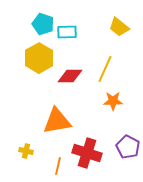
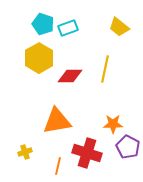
cyan rectangle: moved 1 px right, 4 px up; rotated 18 degrees counterclockwise
yellow line: rotated 12 degrees counterclockwise
orange star: moved 23 px down
yellow cross: moved 1 px left, 1 px down; rotated 32 degrees counterclockwise
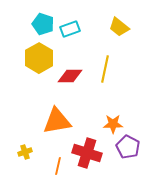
cyan rectangle: moved 2 px right, 1 px down
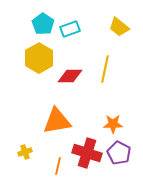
cyan pentagon: rotated 15 degrees clockwise
purple pentagon: moved 9 px left, 6 px down
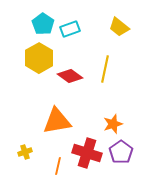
red diamond: rotated 35 degrees clockwise
orange star: rotated 18 degrees counterclockwise
purple pentagon: moved 2 px right, 1 px up; rotated 10 degrees clockwise
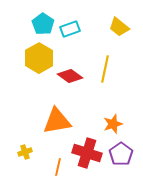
purple pentagon: moved 2 px down
orange line: moved 1 px down
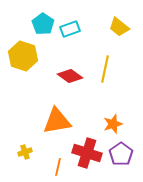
yellow hexagon: moved 16 px left, 2 px up; rotated 12 degrees counterclockwise
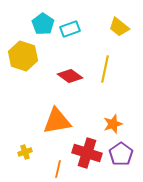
orange line: moved 2 px down
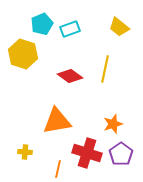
cyan pentagon: moved 1 px left; rotated 15 degrees clockwise
yellow hexagon: moved 2 px up
yellow cross: rotated 24 degrees clockwise
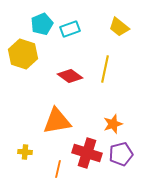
purple pentagon: rotated 20 degrees clockwise
